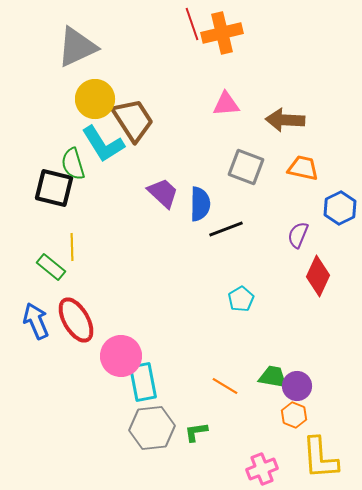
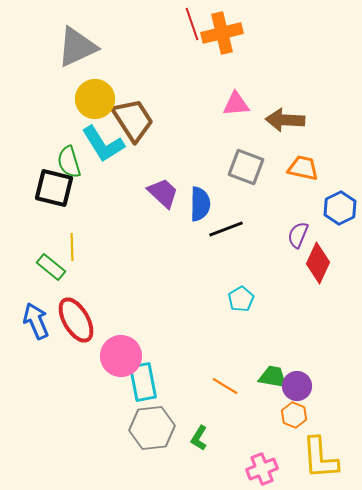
pink triangle: moved 10 px right
green semicircle: moved 4 px left, 2 px up
red diamond: moved 13 px up
green L-shape: moved 3 px right, 6 px down; rotated 50 degrees counterclockwise
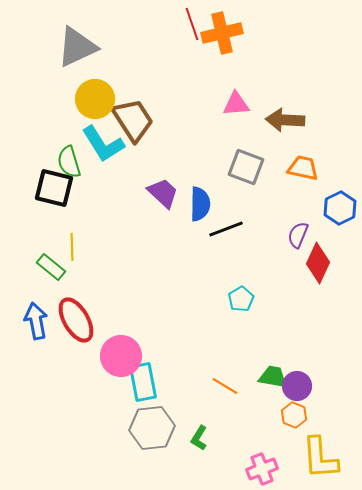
blue arrow: rotated 12 degrees clockwise
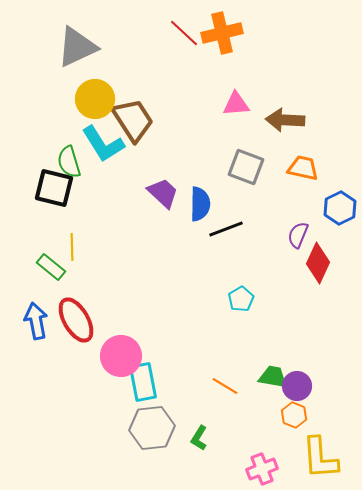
red line: moved 8 px left, 9 px down; rotated 28 degrees counterclockwise
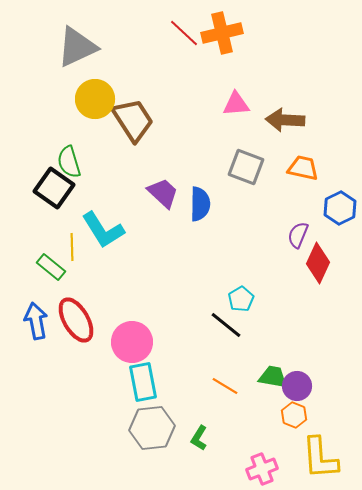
cyan L-shape: moved 86 px down
black square: rotated 21 degrees clockwise
black line: moved 96 px down; rotated 60 degrees clockwise
pink circle: moved 11 px right, 14 px up
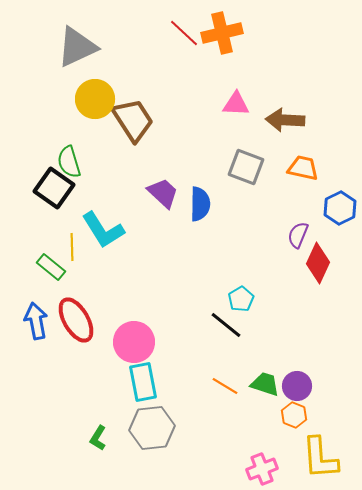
pink triangle: rotated 8 degrees clockwise
pink circle: moved 2 px right
green trapezoid: moved 8 px left, 7 px down; rotated 8 degrees clockwise
green L-shape: moved 101 px left
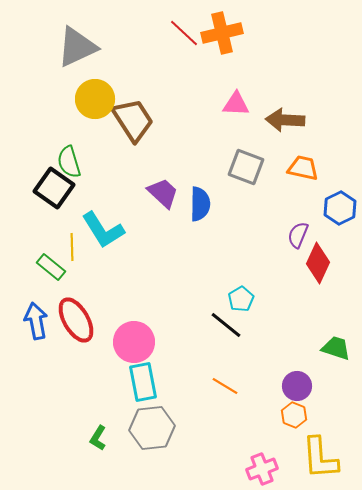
green trapezoid: moved 71 px right, 36 px up
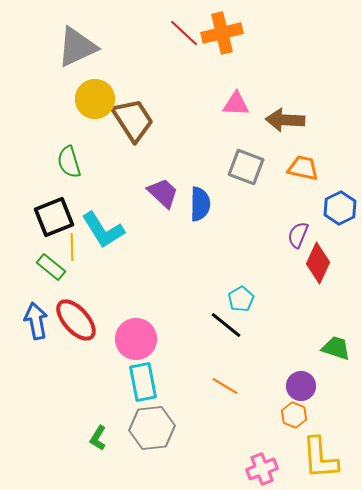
black square: moved 29 px down; rotated 33 degrees clockwise
red ellipse: rotated 12 degrees counterclockwise
pink circle: moved 2 px right, 3 px up
purple circle: moved 4 px right
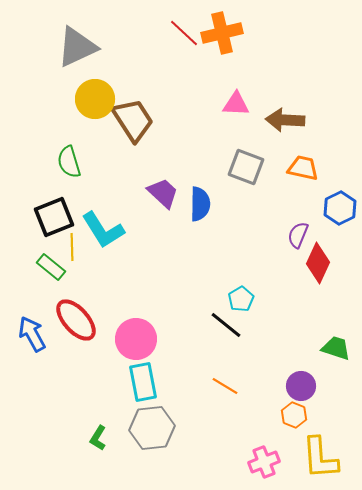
blue arrow: moved 4 px left, 13 px down; rotated 18 degrees counterclockwise
pink cross: moved 2 px right, 7 px up
